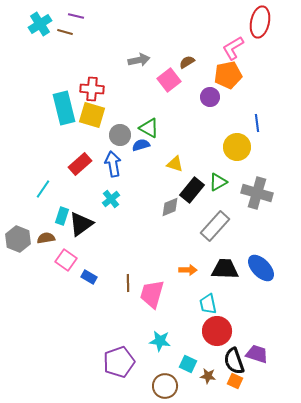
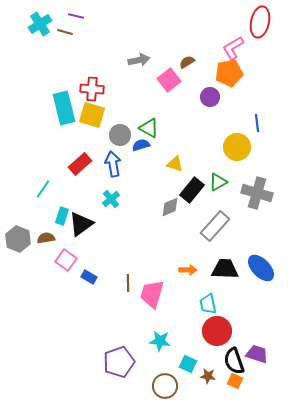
orange pentagon at (228, 75): moved 1 px right, 2 px up
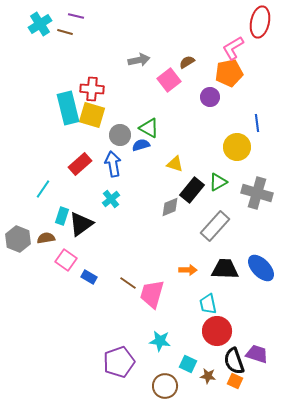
cyan rectangle at (64, 108): moved 4 px right
brown line at (128, 283): rotated 54 degrees counterclockwise
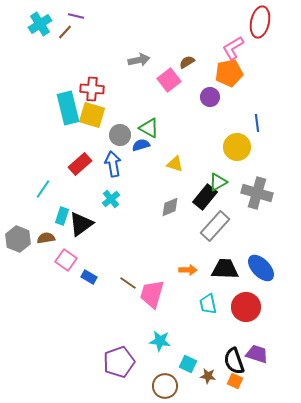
brown line at (65, 32): rotated 63 degrees counterclockwise
black rectangle at (192, 190): moved 13 px right, 7 px down
red circle at (217, 331): moved 29 px right, 24 px up
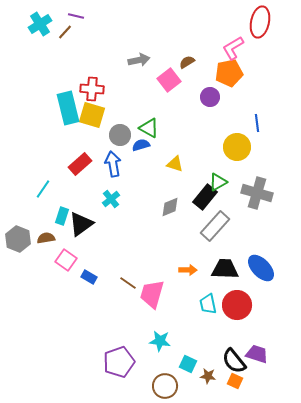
red circle at (246, 307): moved 9 px left, 2 px up
black semicircle at (234, 361): rotated 20 degrees counterclockwise
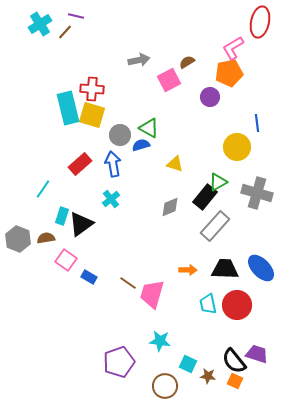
pink square at (169, 80): rotated 10 degrees clockwise
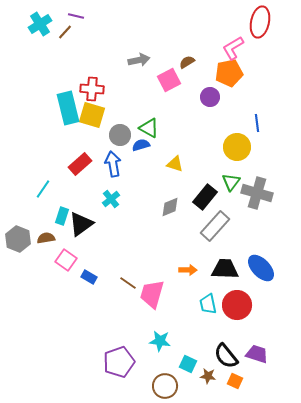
green triangle at (218, 182): moved 13 px right; rotated 24 degrees counterclockwise
black semicircle at (234, 361): moved 8 px left, 5 px up
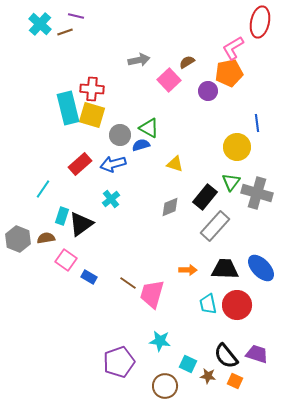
cyan cross at (40, 24): rotated 15 degrees counterclockwise
brown line at (65, 32): rotated 28 degrees clockwise
pink square at (169, 80): rotated 15 degrees counterclockwise
purple circle at (210, 97): moved 2 px left, 6 px up
blue arrow at (113, 164): rotated 95 degrees counterclockwise
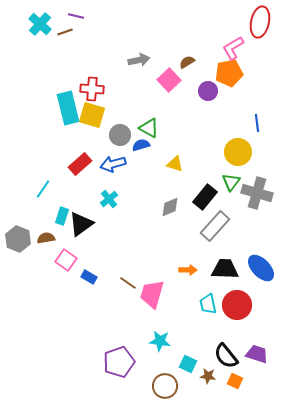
yellow circle at (237, 147): moved 1 px right, 5 px down
cyan cross at (111, 199): moved 2 px left
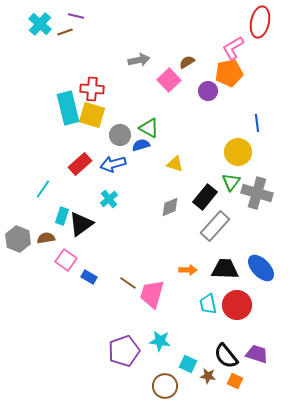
purple pentagon at (119, 362): moved 5 px right, 11 px up
